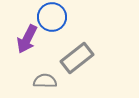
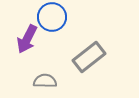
gray rectangle: moved 12 px right, 1 px up
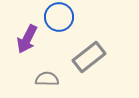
blue circle: moved 7 px right
gray semicircle: moved 2 px right, 2 px up
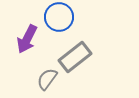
gray rectangle: moved 14 px left
gray semicircle: rotated 55 degrees counterclockwise
